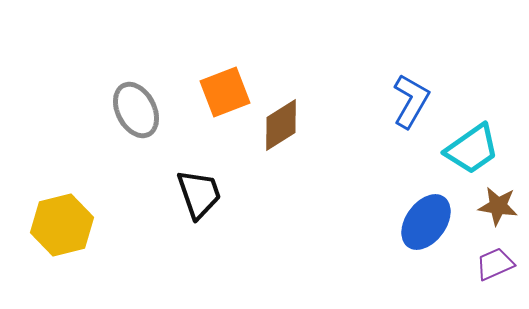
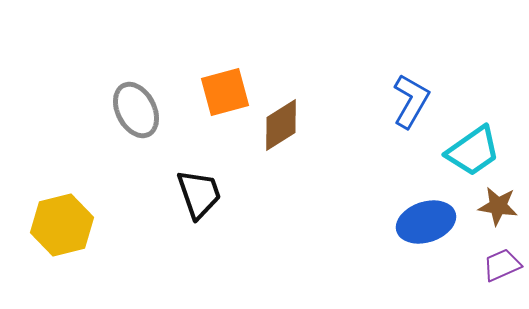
orange square: rotated 6 degrees clockwise
cyan trapezoid: moved 1 px right, 2 px down
blue ellipse: rotated 36 degrees clockwise
purple trapezoid: moved 7 px right, 1 px down
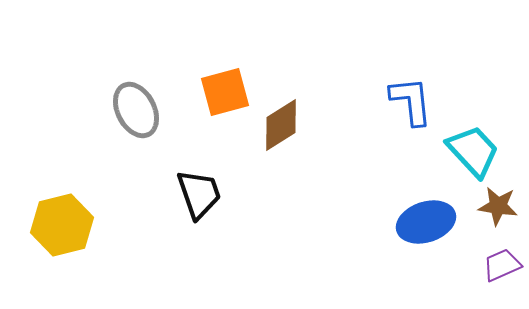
blue L-shape: rotated 36 degrees counterclockwise
cyan trapezoid: rotated 98 degrees counterclockwise
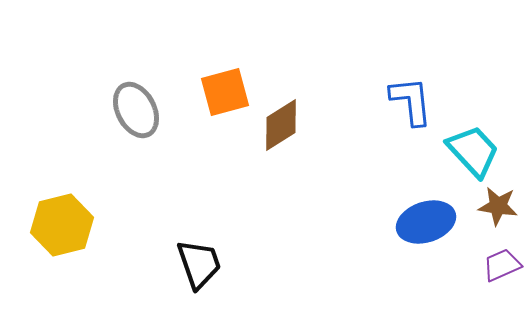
black trapezoid: moved 70 px down
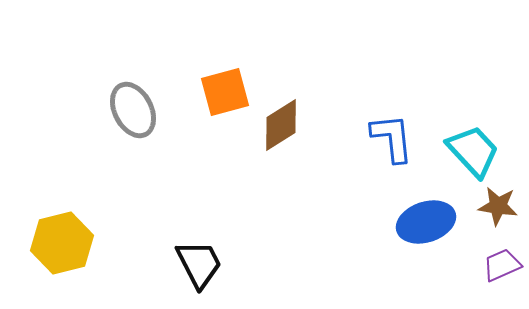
blue L-shape: moved 19 px left, 37 px down
gray ellipse: moved 3 px left
yellow hexagon: moved 18 px down
black trapezoid: rotated 8 degrees counterclockwise
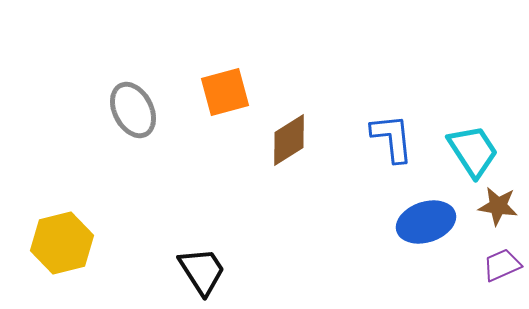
brown diamond: moved 8 px right, 15 px down
cyan trapezoid: rotated 10 degrees clockwise
black trapezoid: moved 3 px right, 7 px down; rotated 6 degrees counterclockwise
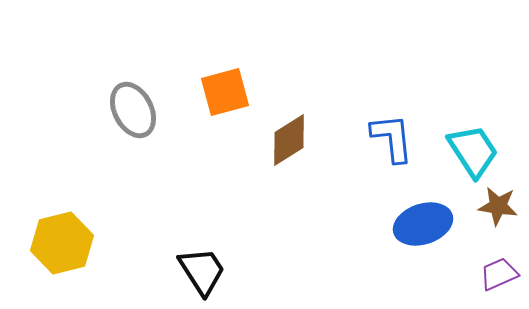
blue ellipse: moved 3 px left, 2 px down
purple trapezoid: moved 3 px left, 9 px down
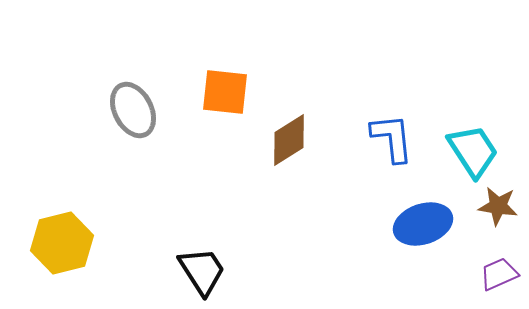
orange square: rotated 21 degrees clockwise
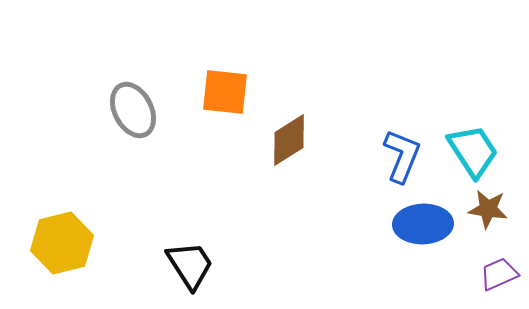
blue L-shape: moved 10 px right, 18 px down; rotated 28 degrees clockwise
brown star: moved 10 px left, 3 px down
blue ellipse: rotated 16 degrees clockwise
black trapezoid: moved 12 px left, 6 px up
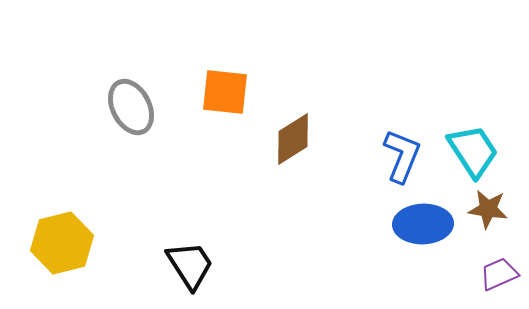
gray ellipse: moved 2 px left, 3 px up
brown diamond: moved 4 px right, 1 px up
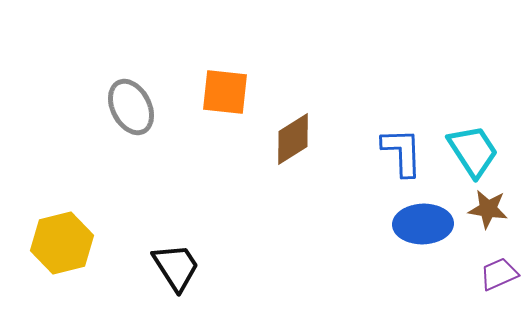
blue L-shape: moved 4 px up; rotated 24 degrees counterclockwise
black trapezoid: moved 14 px left, 2 px down
